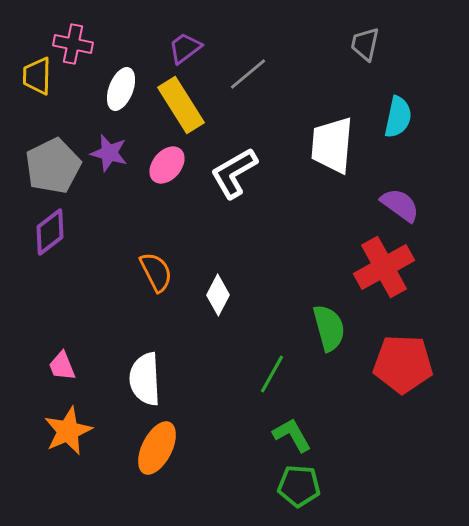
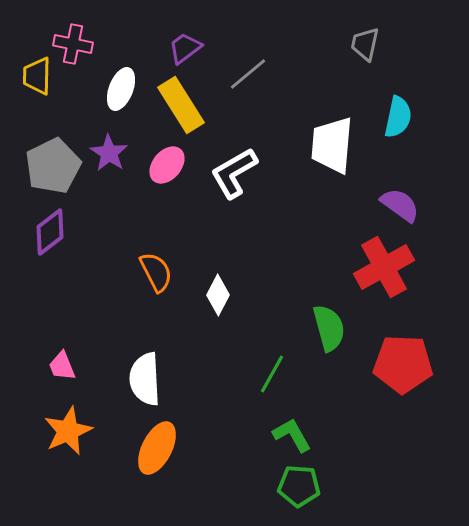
purple star: rotated 18 degrees clockwise
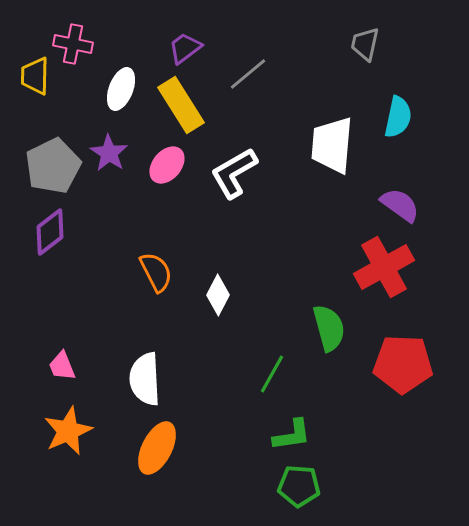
yellow trapezoid: moved 2 px left
green L-shape: rotated 111 degrees clockwise
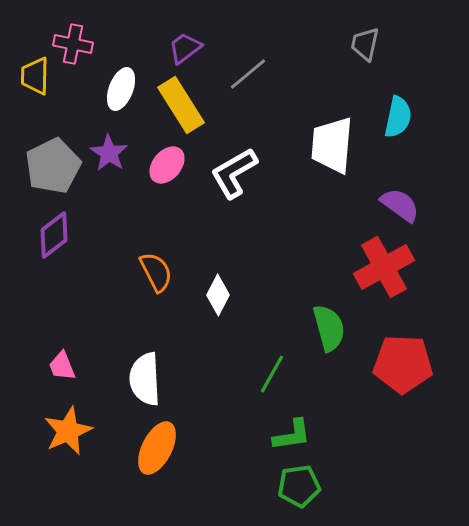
purple diamond: moved 4 px right, 3 px down
green pentagon: rotated 12 degrees counterclockwise
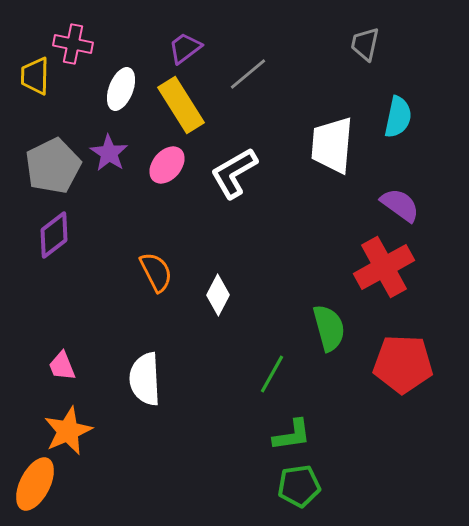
orange ellipse: moved 122 px left, 36 px down
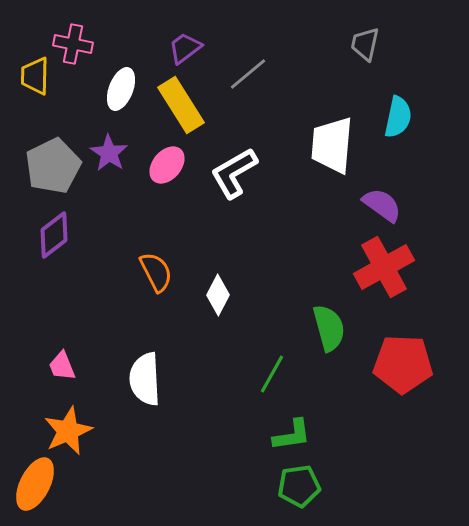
purple semicircle: moved 18 px left
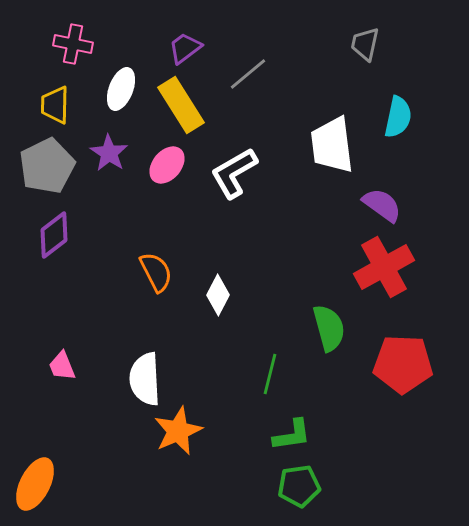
yellow trapezoid: moved 20 px right, 29 px down
white trapezoid: rotated 12 degrees counterclockwise
gray pentagon: moved 6 px left
green line: moved 2 px left; rotated 15 degrees counterclockwise
orange star: moved 110 px right
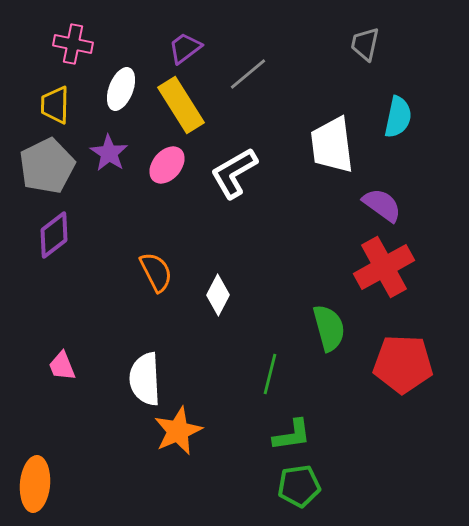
orange ellipse: rotated 22 degrees counterclockwise
